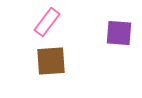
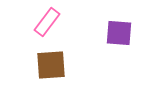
brown square: moved 4 px down
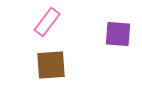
purple square: moved 1 px left, 1 px down
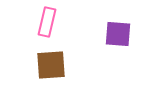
pink rectangle: rotated 24 degrees counterclockwise
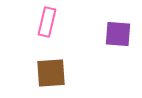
brown square: moved 8 px down
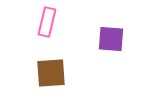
purple square: moved 7 px left, 5 px down
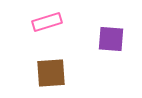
pink rectangle: rotated 60 degrees clockwise
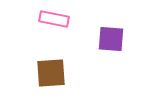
pink rectangle: moved 7 px right, 3 px up; rotated 28 degrees clockwise
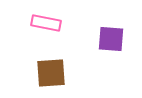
pink rectangle: moved 8 px left, 4 px down
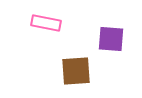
brown square: moved 25 px right, 2 px up
